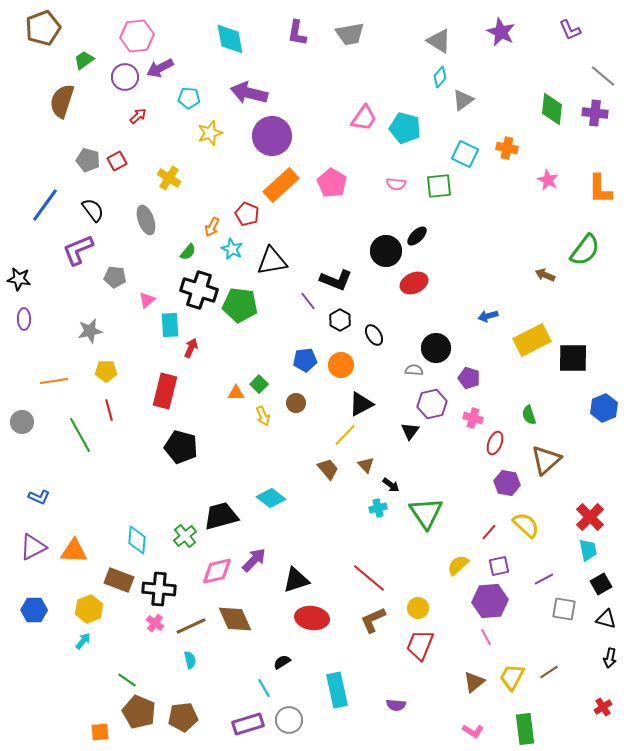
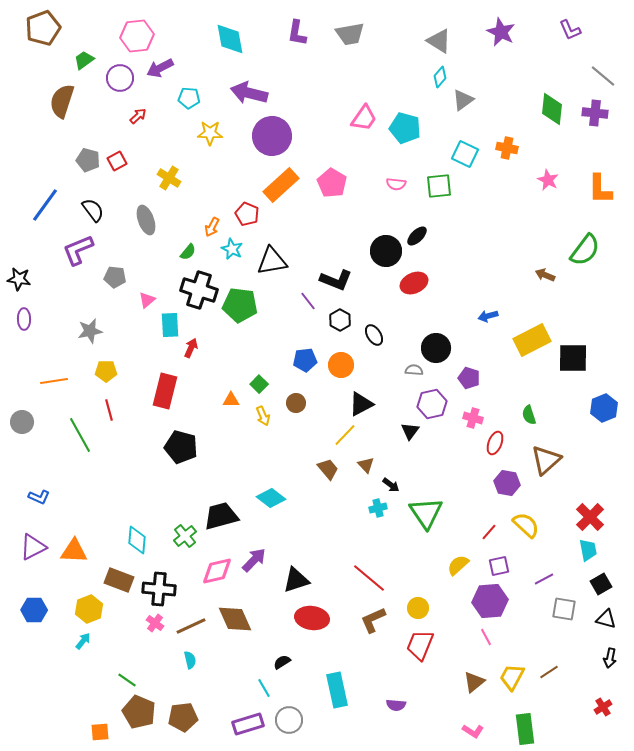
purple circle at (125, 77): moved 5 px left, 1 px down
yellow star at (210, 133): rotated 20 degrees clockwise
orange triangle at (236, 393): moved 5 px left, 7 px down
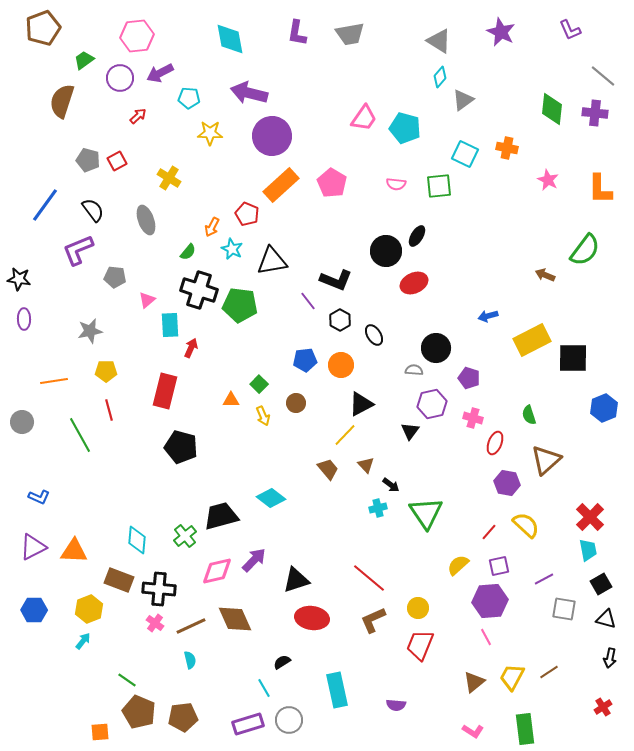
purple arrow at (160, 68): moved 5 px down
black ellipse at (417, 236): rotated 15 degrees counterclockwise
